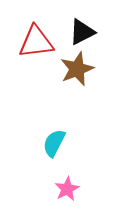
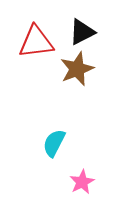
pink star: moved 15 px right, 7 px up
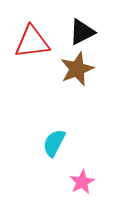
red triangle: moved 4 px left
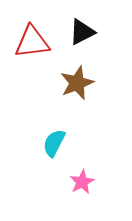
brown star: moved 14 px down
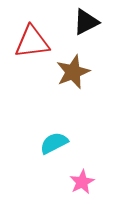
black triangle: moved 4 px right, 10 px up
brown star: moved 4 px left, 11 px up
cyan semicircle: rotated 36 degrees clockwise
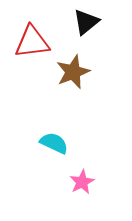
black triangle: rotated 12 degrees counterclockwise
cyan semicircle: rotated 52 degrees clockwise
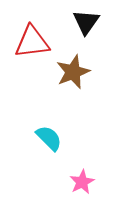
black triangle: rotated 16 degrees counterclockwise
cyan semicircle: moved 5 px left, 5 px up; rotated 20 degrees clockwise
